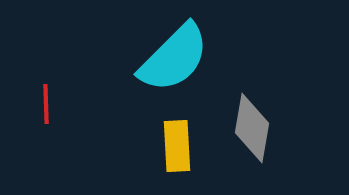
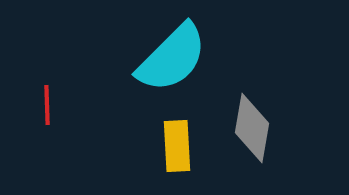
cyan semicircle: moved 2 px left
red line: moved 1 px right, 1 px down
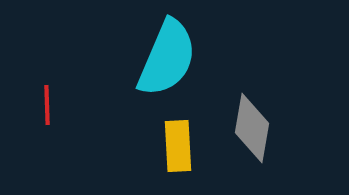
cyan semicircle: moved 5 px left; rotated 22 degrees counterclockwise
yellow rectangle: moved 1 px right
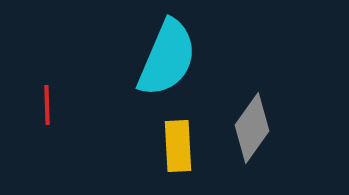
gray diamond: rotated 26 degrees clockwise
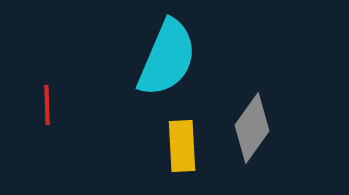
yellow rectangle: moved 4 px right
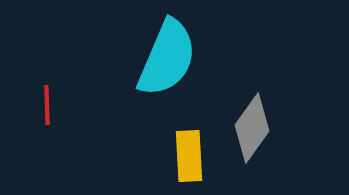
yellow rectangle: moved 7 px right, 10 px down
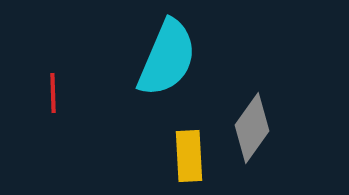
red line: moved 6 px right, 12 px up
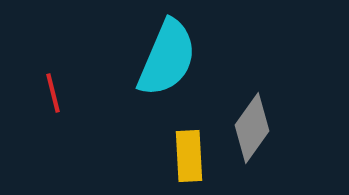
red line: rotated 12 degrees counterclockwise
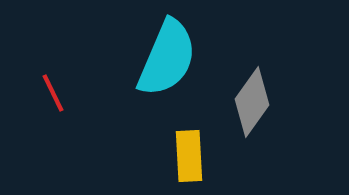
red line: rotated 12 degrees counterclockwise
gray diamond: moved 26 px up
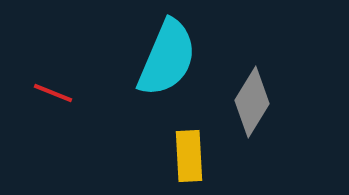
red line: rotated 42 degrees counterclockwise
gray diamond: rotated 4 degrees counterclockwise
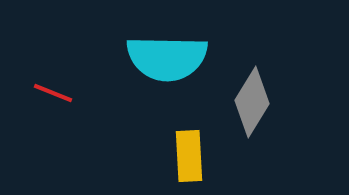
cyan semicircle: rotated 68 degrees clockwise
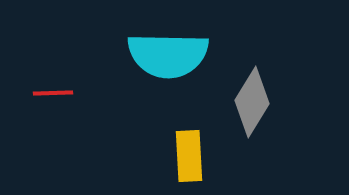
cyan semicircle: moved 1 px right, 3 px up
red line: rotated 24 degrees counterclockwise
